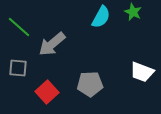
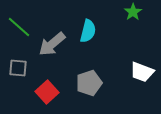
green star: rotated 12 degrees clockwise
cyan semicircle: moved 13 px left, 14 px down; rotated 15 degrees counterclockwise
gray pentagon: moved 1 px left, 1 px up; rotated 15 degrees counterclockwise
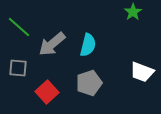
cyan semicircle: moved 14 px down
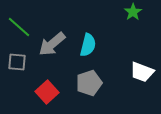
gray square: moved 1 px left, 6 px up
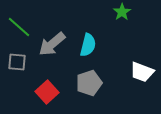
green star: moved 11 px left
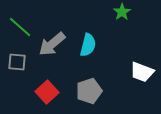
green line: moved 1 px right
gray pentagon: moved 8 px down
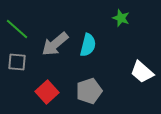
green star: moved 1 px left, 6 px down; rotated 18 degrees counterclockwise
green line: moved 3 px left, 2 px down
gray arrow: moved 3 px right
white trapezoid: rotated 20 degrees clockwise
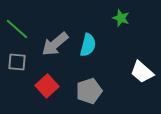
red square: moved 6 px up
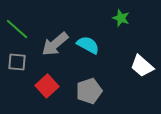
cyan semicircle: rotated 75 degrees counterclockwise
white trapezoid: moved 6 px up
